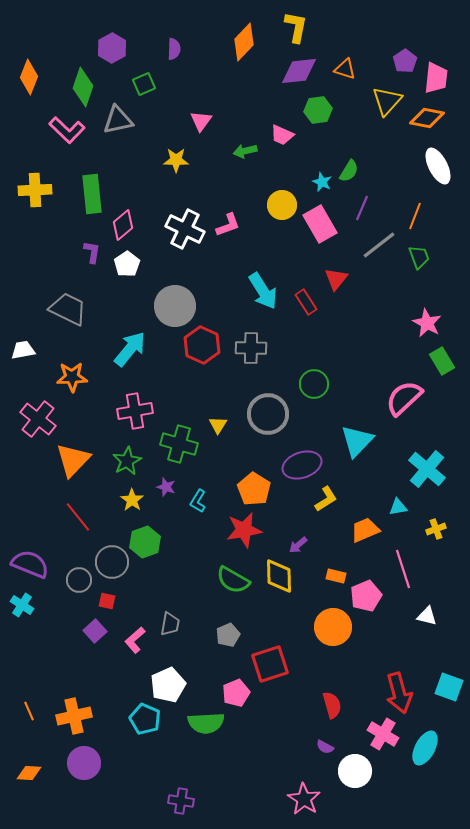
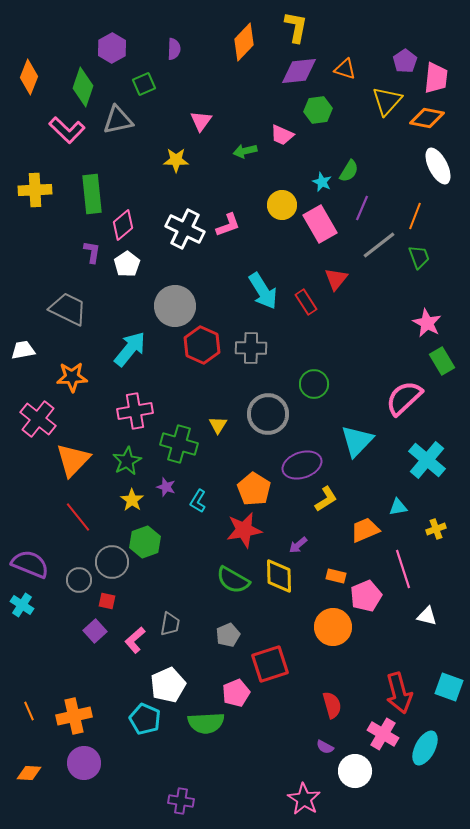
cyan cross at (427, 469): moved 9 px up
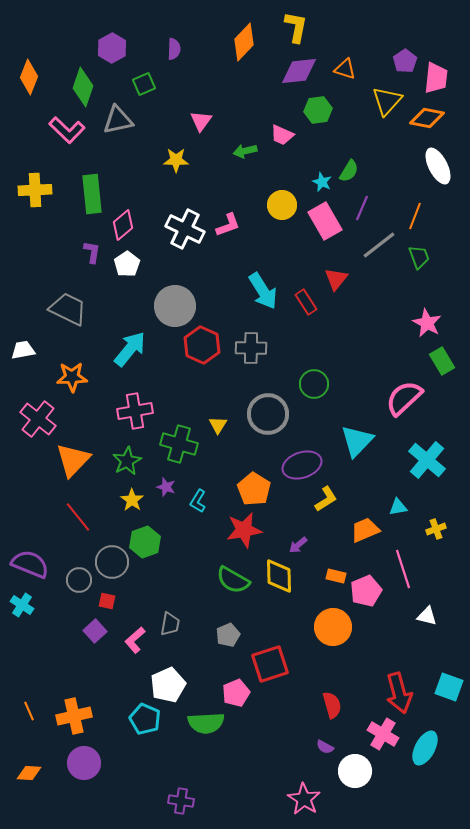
pink rectangle at (320, 224): moved 5 px right, 3 px up
pink pentagon at (366, 596): moved 5 px up
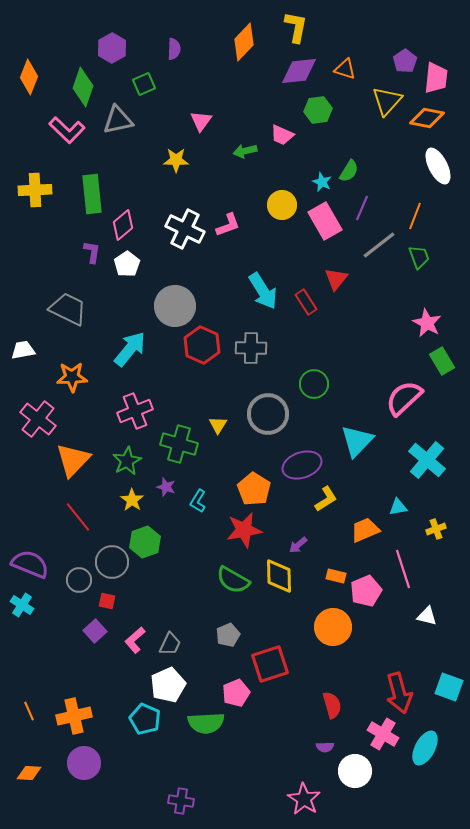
pink cross at (135, 411): rotated 12 degrees counterclockwise
gray trapezoid at (170, 624): moved 20 px down; rotated 15 degrees clockwise
purple semicircle at (325, 747): rotated 30 degrees counterclockwise
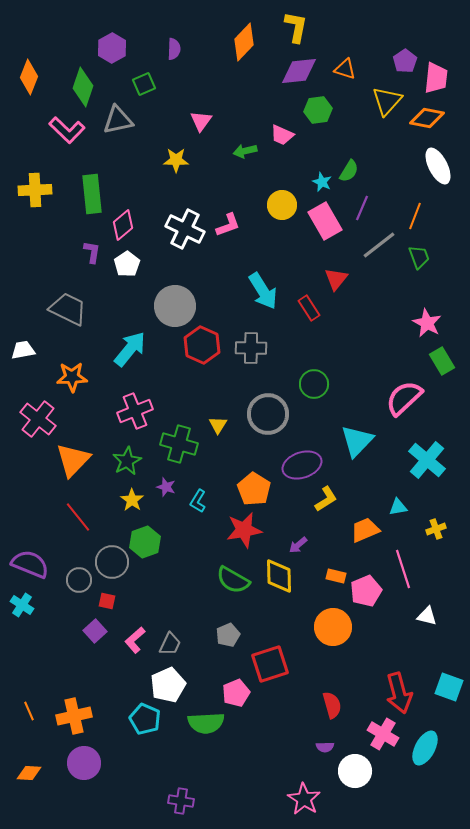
red rectangle at (306, 302): moved 3 px right, 6 px down
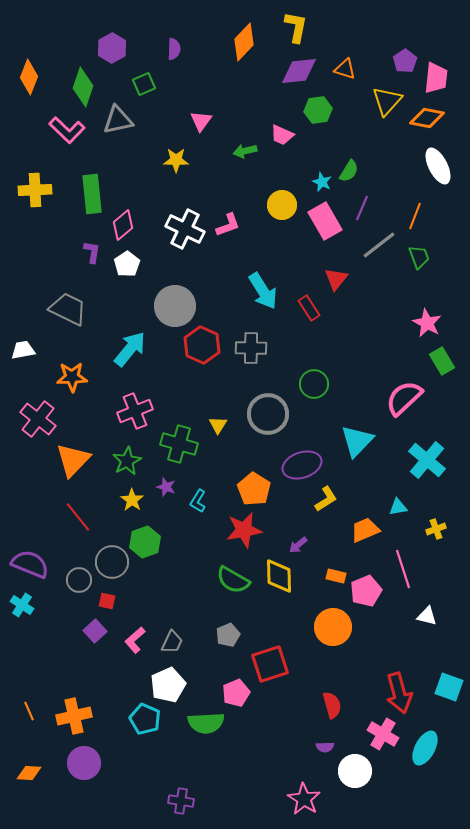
gray trapezoid at (170, 644): moved 2 px right, 2 px up
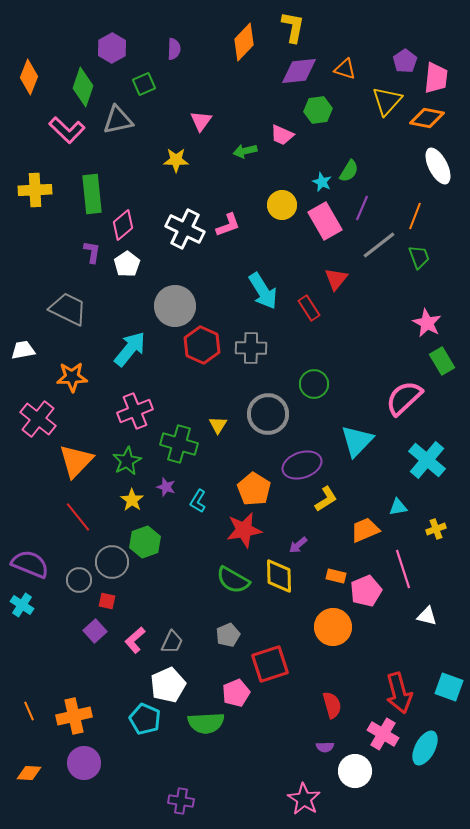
yellow L-shape at (296, 27): moved 3 px left
orange triangle at (73, 460): moved 3 px right, 1 px down
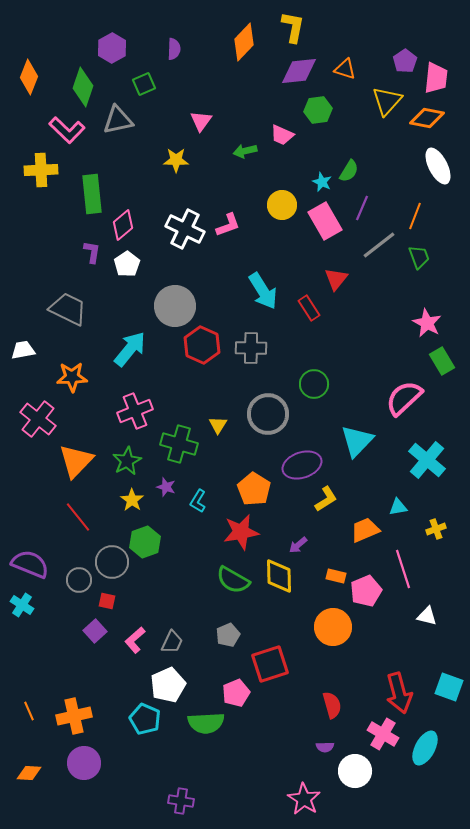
yellow cross at (35, 190): moved 6 px right, 20 px up
red star at (244, 530): moved 3 px left, 2 px down
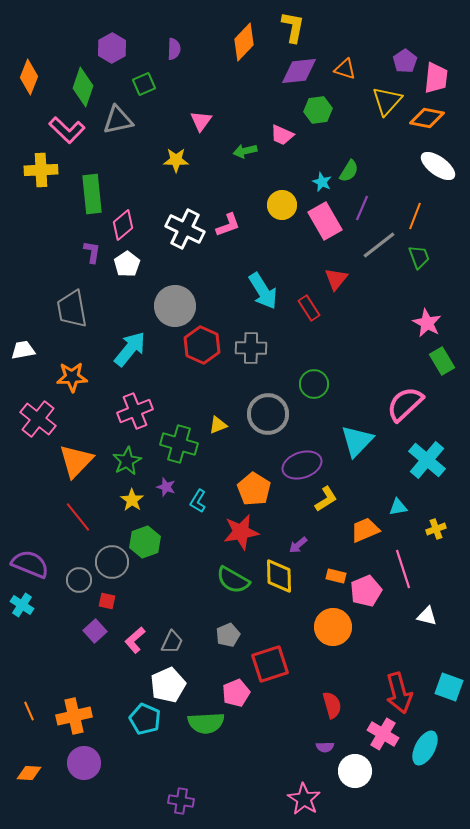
white ellipse at (438, 166): rotated 27 degrees counterclockwise
gray trapezoid at (68, 309): moved 4 px right; rotated 126 degrees counterclockwise
pink semicircle at (404, 398): moved 1 px right, 6 px down
yellow triangle at (218, 425): rotated 36 degrees clockwise
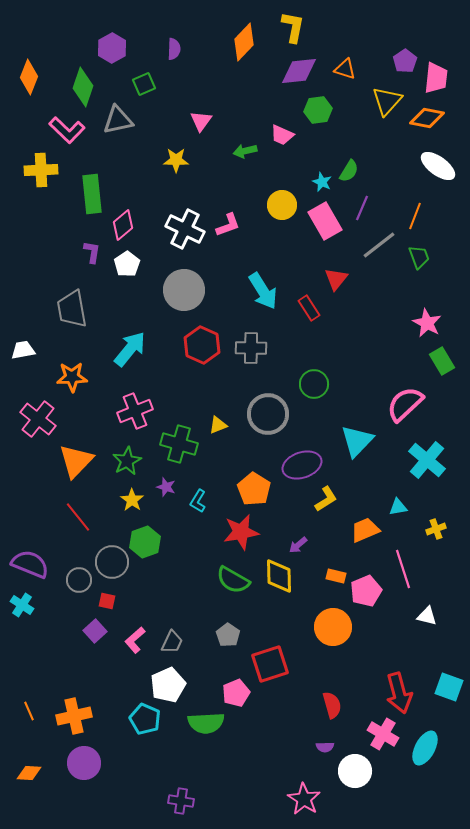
gray circle at (175, 306): moved 9 px right, 16 px up
gray pentagon at (228, 635): rotated 15 degrees counterclockwise
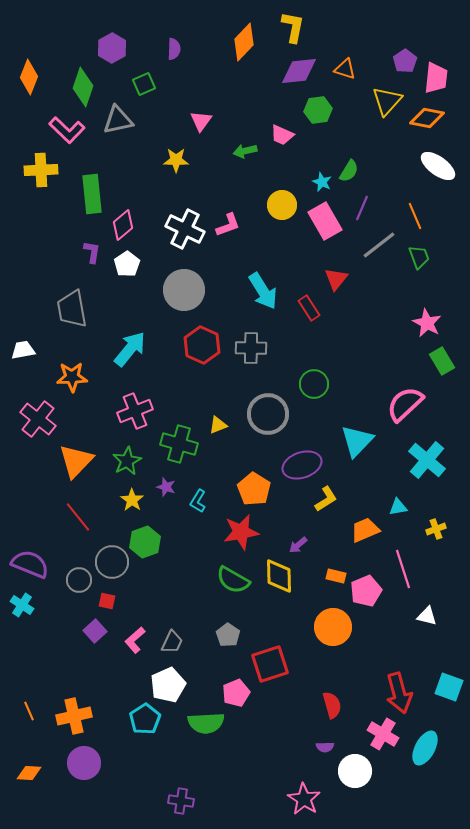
orange line at (415, 216): rotated 44 degrees counterclockwise
cyan pentagon at (145, 719): rotated 16 degrees clockwise
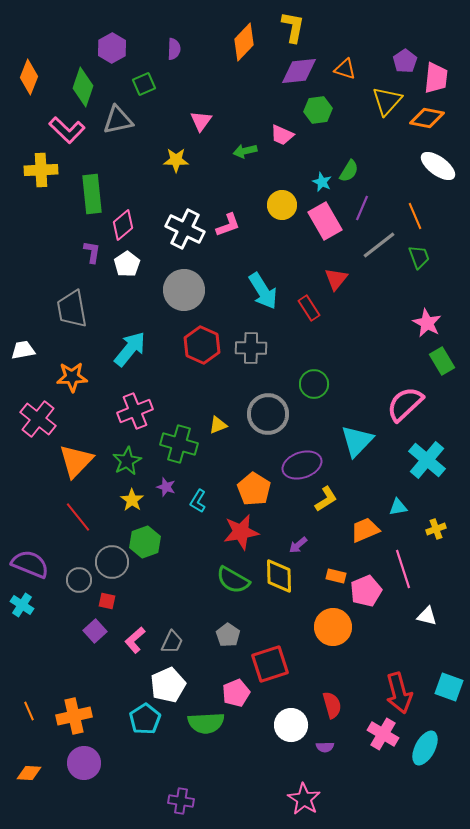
white circle at (355, 771): moved 64 px left, 46 px up
